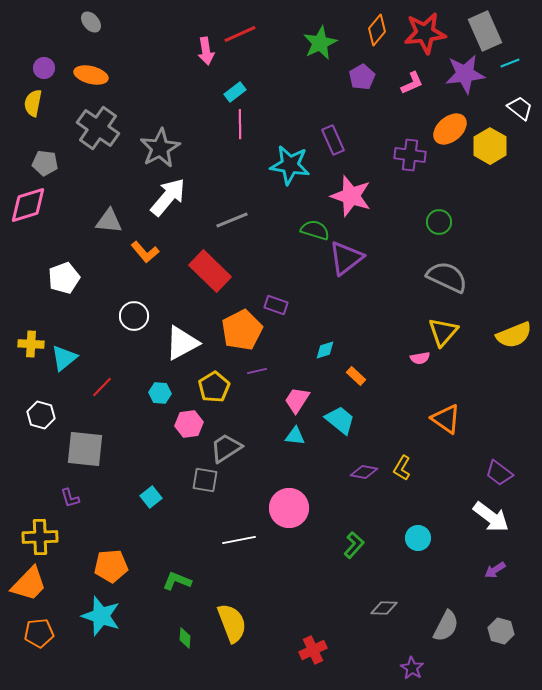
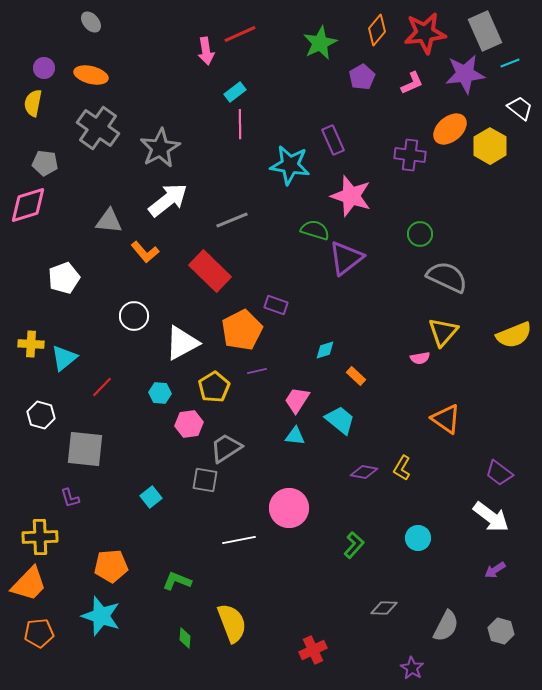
white arrow at (168, 197): moved 3 px down; rotated 12 degrees clockwise
green circle at (439, 222): moved 19 px left, 12 px down
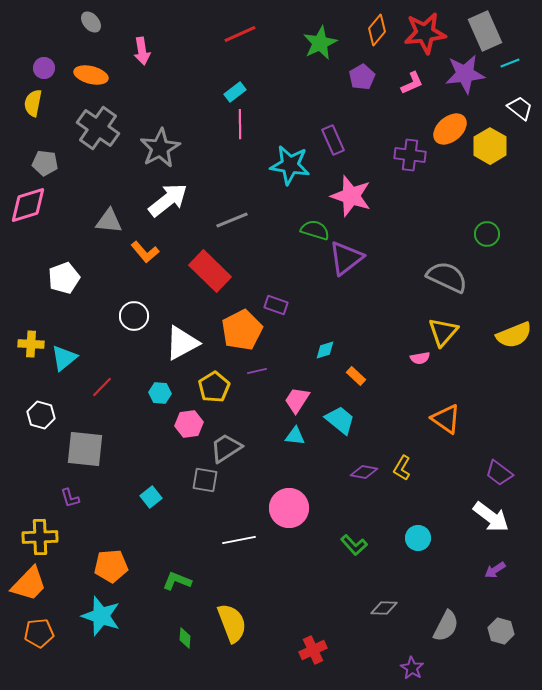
pink arrow at (206, 51): moved 64 px left
green circle at (420, 234): moved 67 px right
green L-shape at (354, 545): rotated 96 degrees clockwise
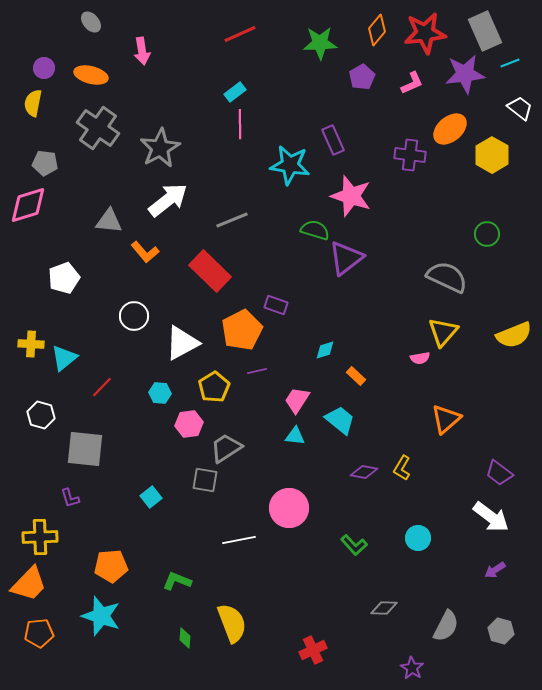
green star at (320, 43): rotated 24 degrees clockwise
yellow hexagon at (490, 146): moved 2 px right, 9 px down
orange triangle at (446, 419): rotated 44 degrees clockwise
